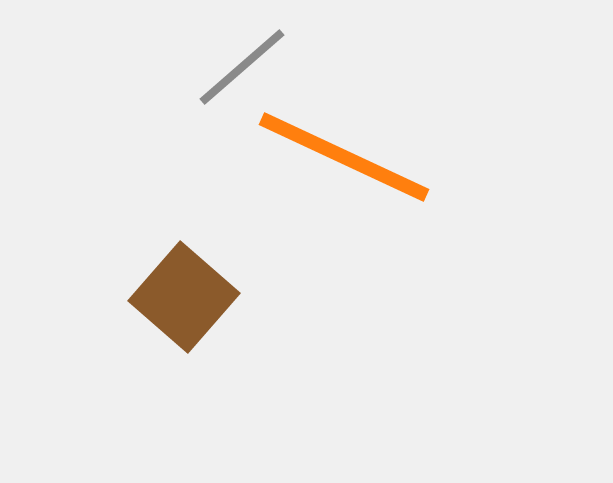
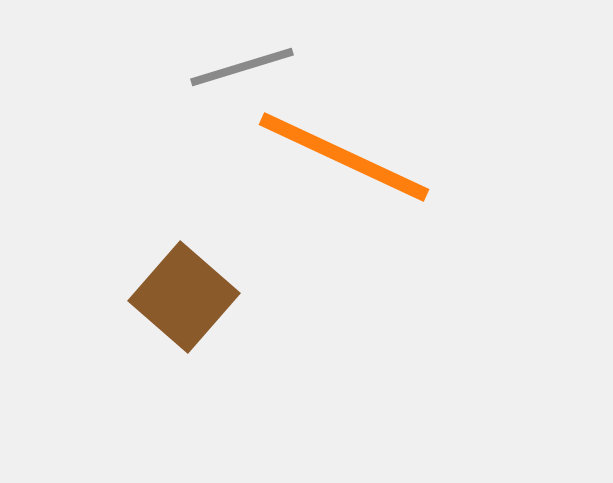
gray line: rotated 24 degrees clockwise
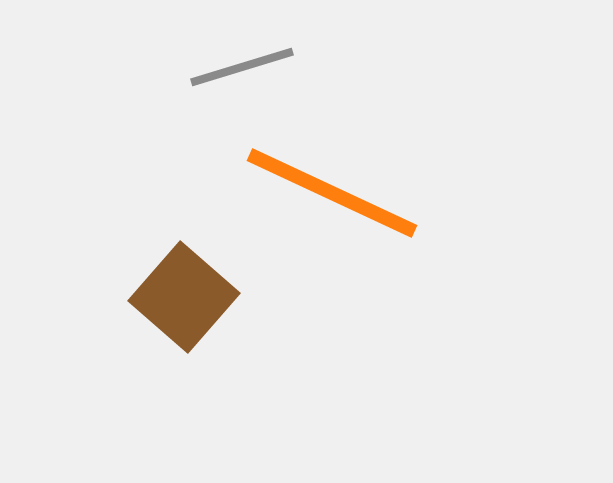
orange line: moved 12 px left, 36 px down
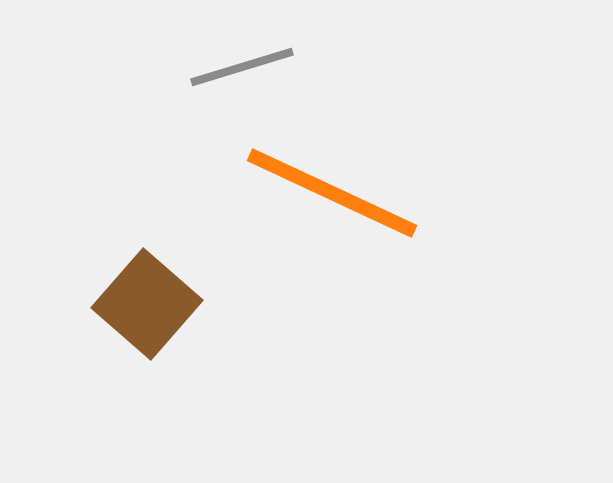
brown square: moved 37 px left, 7 px down
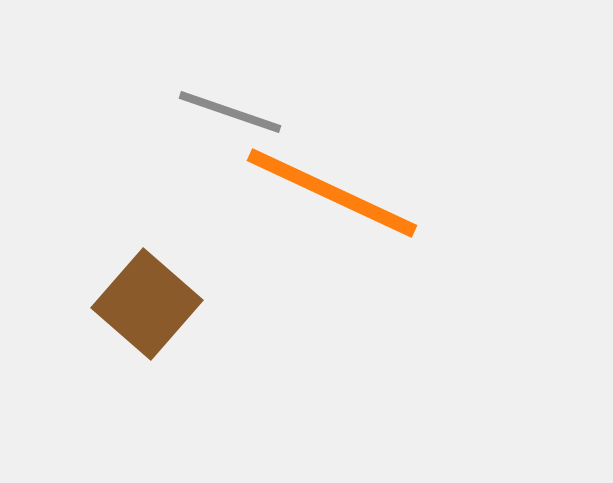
gray line: moved 12 px left, 45 px down; rotated 36 degrees clockwise
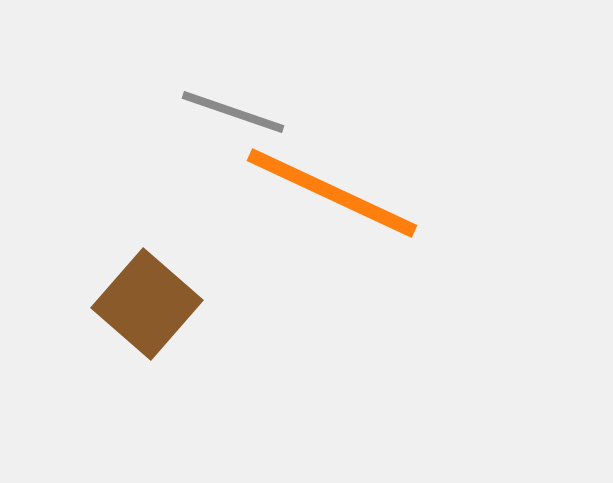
gray line: moved 3 px right
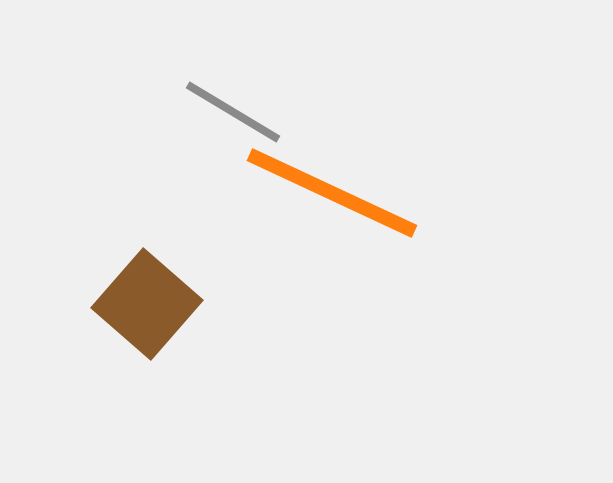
gray line: rotated 12 degrees clockwise
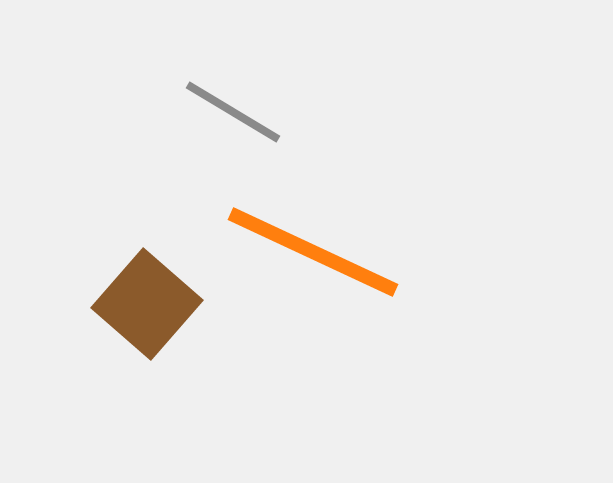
orange line: moved 19 px left, 59 px down
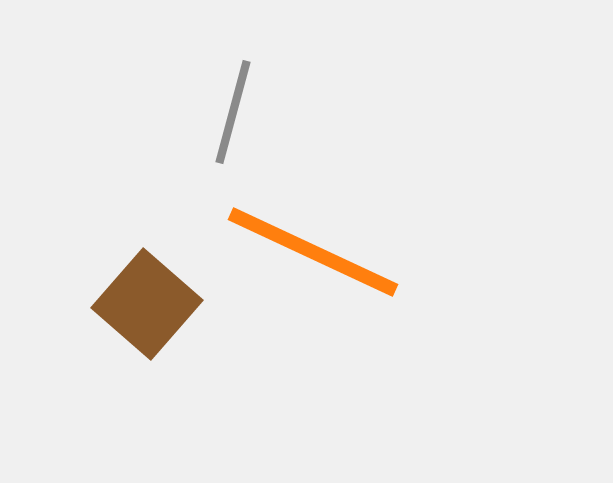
gray line: rotated 74 degrees clockwise
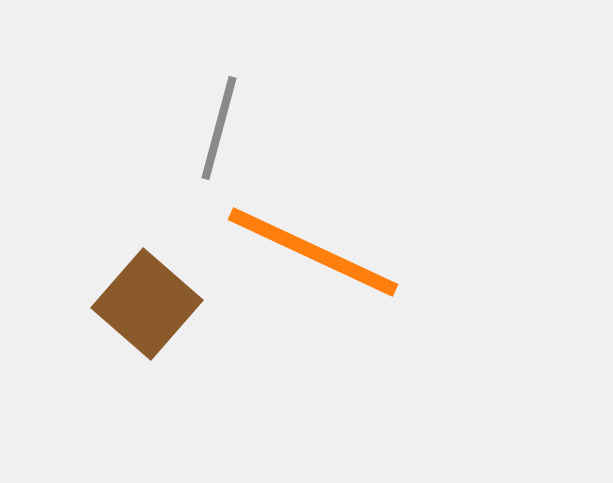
gray line: moved 14 px left, 16 px down
